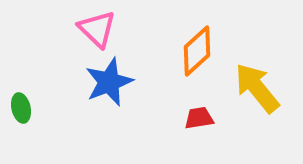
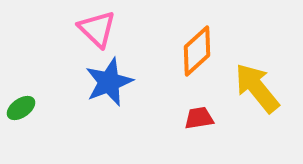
green ellipse: rotated 68 degrees clockwise
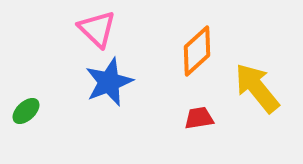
green ellipse: moved 5 px right, 3 px down; rotated 8 degrees counterclockwise
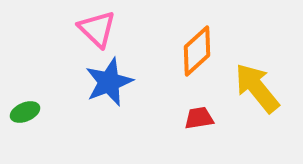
green ellipse: moved 1 px left, 1 px down; rotated 20 degrees clockwise
